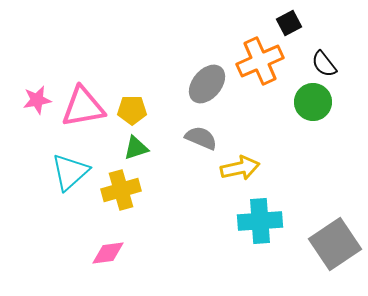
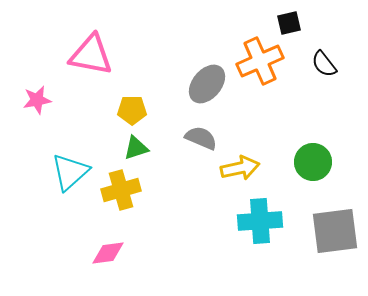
black square: rotated 15 degrees clockwise
green circle: moved 60 px down
pink triangle: moved 8 px right, 52 px up; rotated 21 degrees clockwise
gray square: moved 13 px up; rotated 27 degrees clockwise
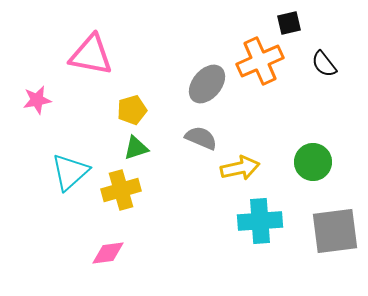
yellow pentagon: rotated 16 degrees counterclockwise
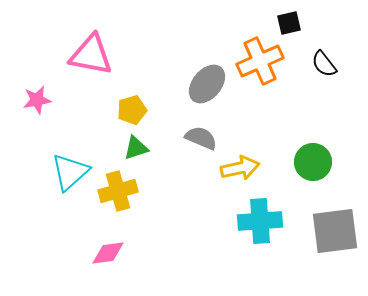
yellow cross: moved 3 px left, 1 px down
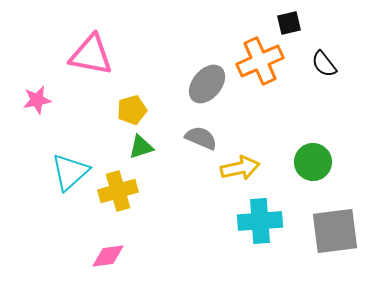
green triangle: moved 5 px right, 1 px up
pink diamond: moved 3 px down
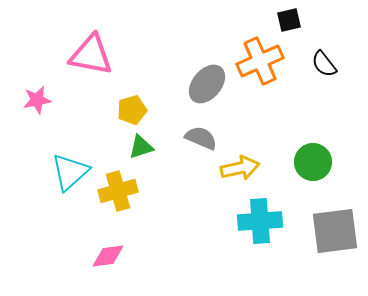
black square: moved 3 px up
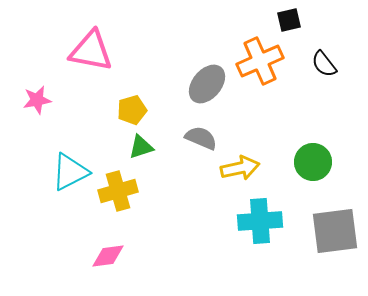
pink triangle: moved 4 px up
cyan triangle: rotated 15 degrees clockwise
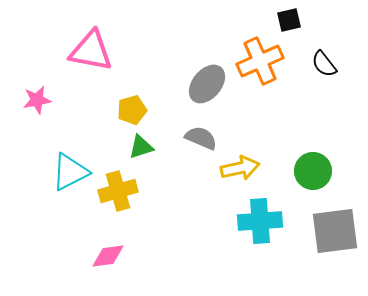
green circle: moved 9 px down
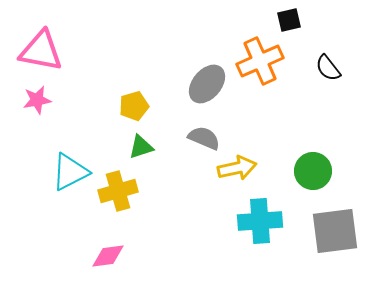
pink triangle: moved 50 px left
black semicircle: moved 4 px right, 4 px down
yellow pentagon: moved 2 px right, 4 px up
gray semicircle: moved 3 px right
yellow arrow: moved 3 px left
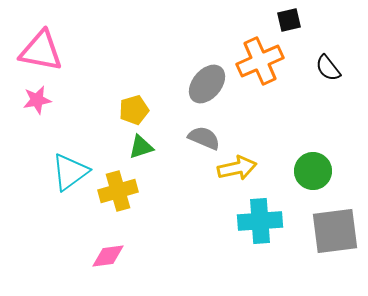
yellow pentagon: moved 4 px down
cyan triangle: rotated 9 degrees counterclockwise
